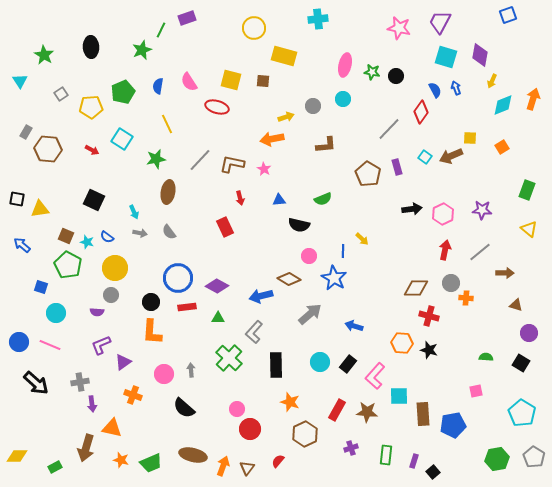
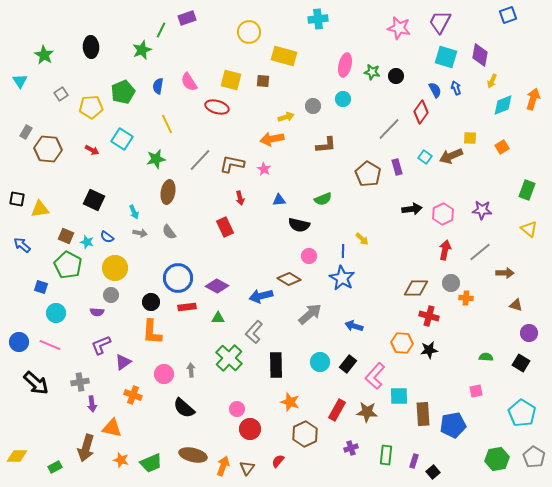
yellow circle at (254, 28): moved 5 px left, 4 px down
blue star at (334, 278): moved 8 px right
black star at (429, 350): rotated 24 degrees counterclockwise
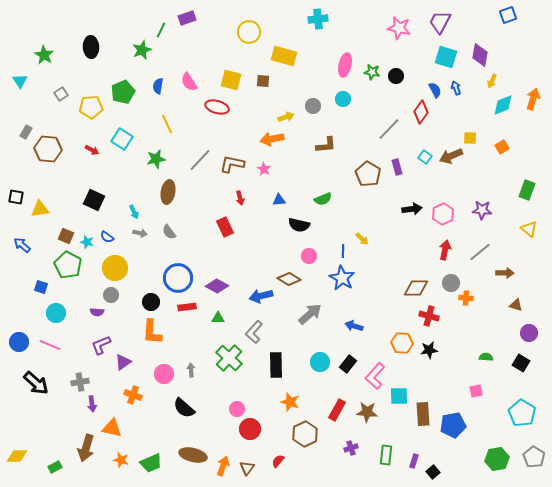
black square at (17, 199): moved 1 px left, 2 px up
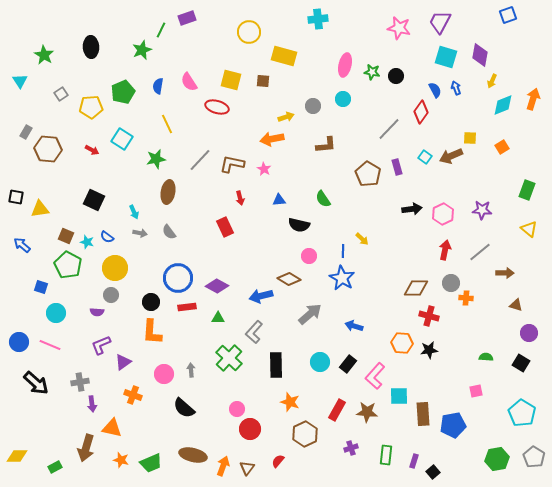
green semicircle at (323, 199): rotated 78 degrees clockwise
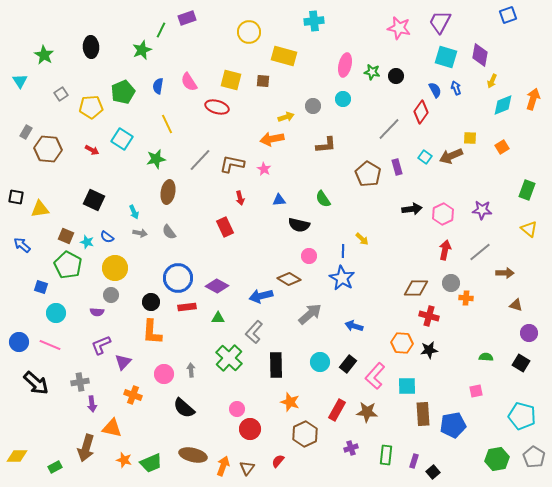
cyan cross at (318, 19): moved 4 px left, 2 px down
purple triangle at (123, 362): rotated 12 degrees counterclockwise
cyan square at (399, 396): moved 8 px right, 10 px up
cyan pentagon at (522, 413): moved 3 px down; rotated 16 degrees counterclockwise
orange star at (121, 460): moved 3 px right
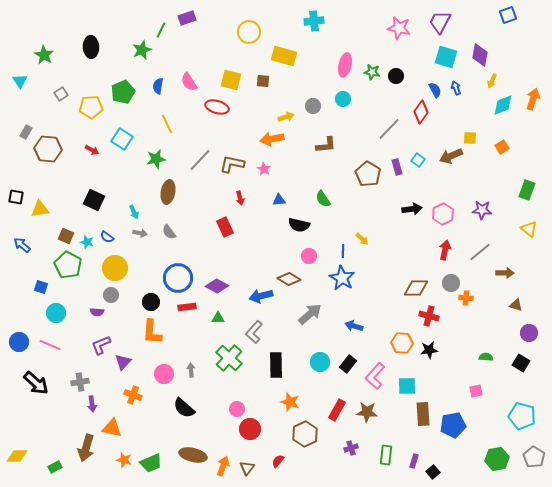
cyan square at (425, 157): moved 7 px left, 3 px down
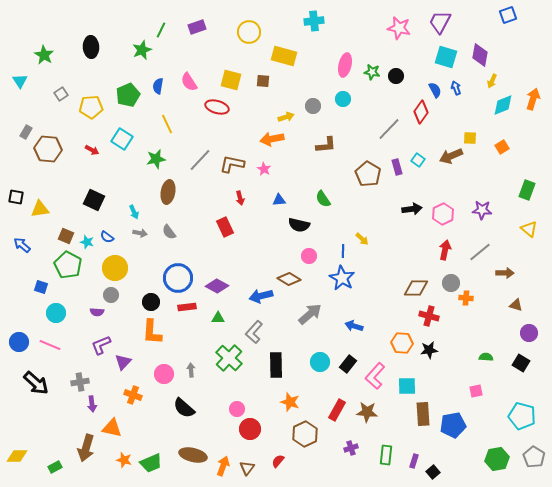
purple rectangle at (187, 18): moved 10 px right, 9 px down
green pentagon at (123, 92): moved 5 px right, 3 px down
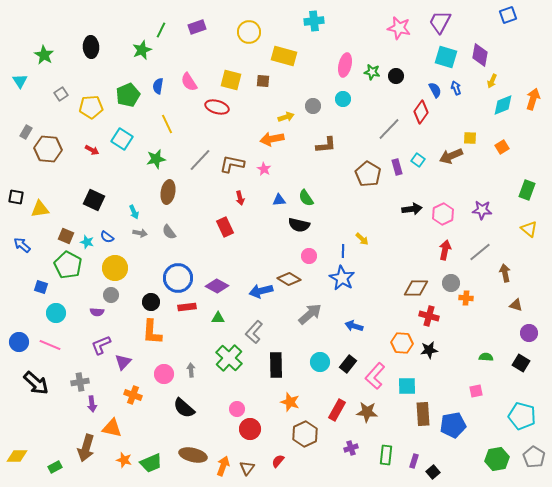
green semicircle at (323, 199): moved 17 px left, 1 px up
brown arrow at (505, 273): rotated 102 degrees counterclockwise
blue arrow at (261, 296): moved 5 px up
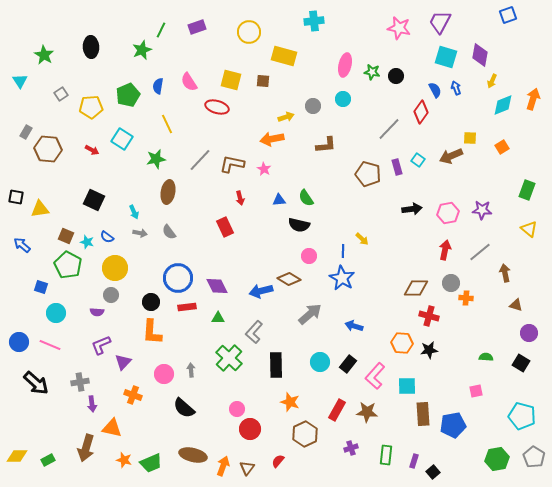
brown pentagon at (368, 174): rotated 15 degrees counterclockwise
pink hexagon at (443, 214): moved 5 px right, 1 px up; rotated 15 degrees clockwise
purple diamond at (217, 286): rotated 35 degrees clockwise
green rectangle at (55, 467): moved 7 px left, 7 px up
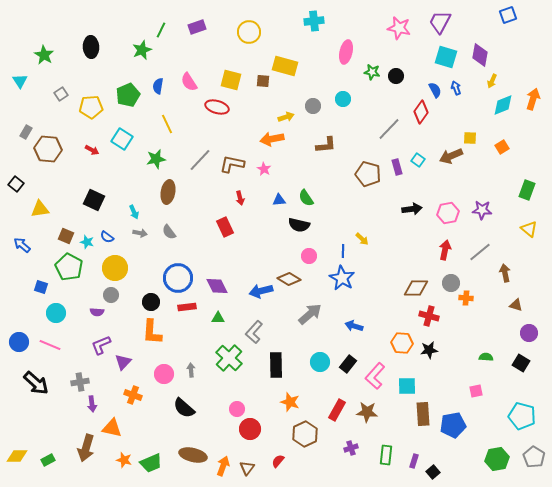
yellow rectangle at (284, 56): moved 1 px right, 10 px down
pink ellipse at (345, 65): moved 1 px right, 13 px up
black square at (16, 197): moved 13 px up; rotated 28 degrees clockwise
green pentagon at (68, 265): moved 1 px right, 2 px down
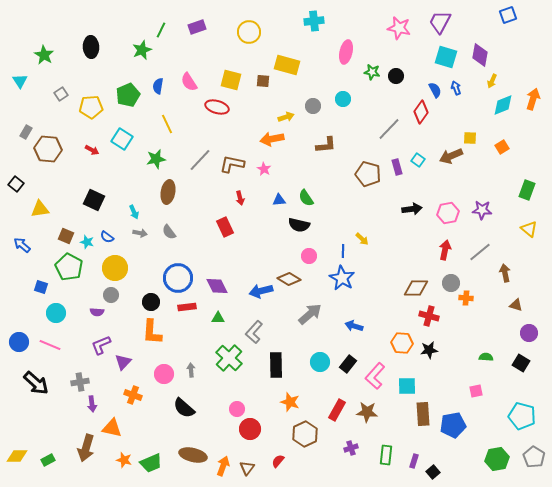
yellow rectangle at (285, 66): moved 2 px right, 1 px up
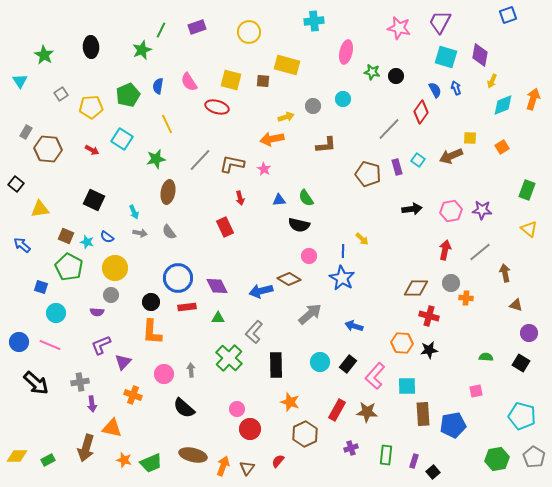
pink hexagon at (448, 213): moved 3 px right, 2 px up
